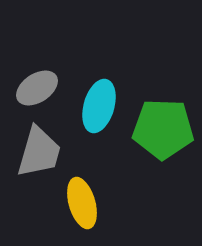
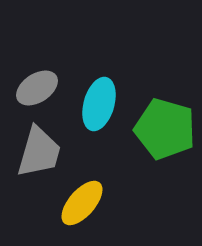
cyan ellipse: moved 2 px up
green pentagon: moved 2 px right; rotated 14 degrees clockwise
yellow ellipse: rotated 57 degrees clockwise
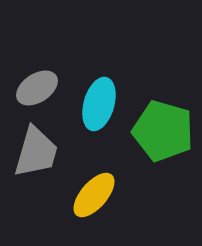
green pentagon: moved 2 px left, 2 px down
gray trapezoid: moved 3 px left
yellow ellipse: moved 12 px right, 8 px up
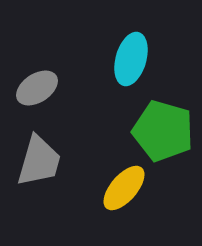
cyan ellipse: moved 32 px right, 45 px up
gray trapezoid: moved 3 px right, 9 px down
yellow ellipse: moved 30 px right, 7 px up
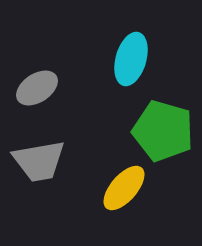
gray trapezoid: rotated 64 degrees clockwise
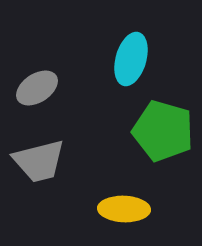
gray trapezoid: rotated 4 degrees counterclockwise
yellow ellipse: moved 21 px down; rotated 51 degrees clockwise
